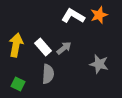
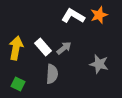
yellow arrow: moved 3 px down
gray semicircle: moved 4 px right
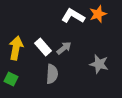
orange star: moved 1 px left, 1 px up
green square: moved 7 px left, 5 px up
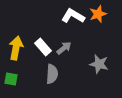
green square: rotated 16 degrees counterclockwise
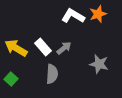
yellow arrow: rotated 70 degrees counterclockwise
green square: rotated 32 degrees clockwise
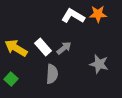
orange star: rotated 18 degrees clockwise
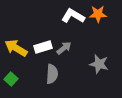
white rectangle: rotated 66 degrees counterclockwise
